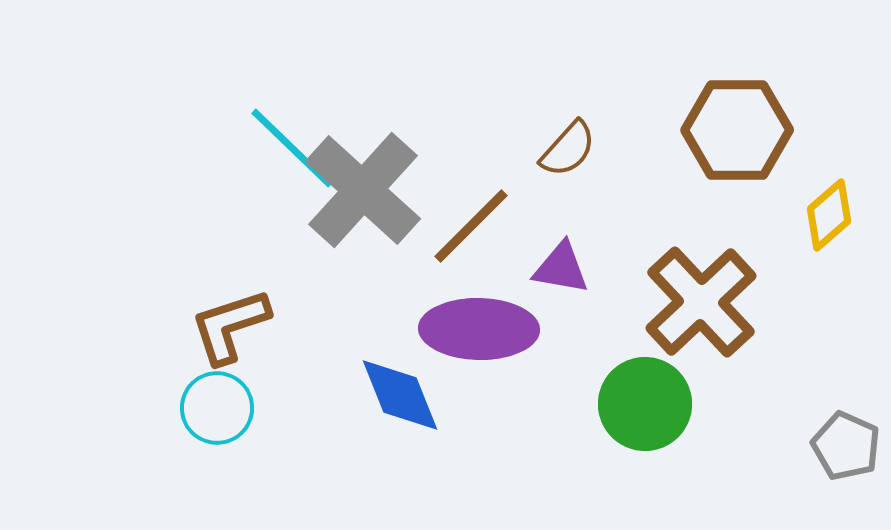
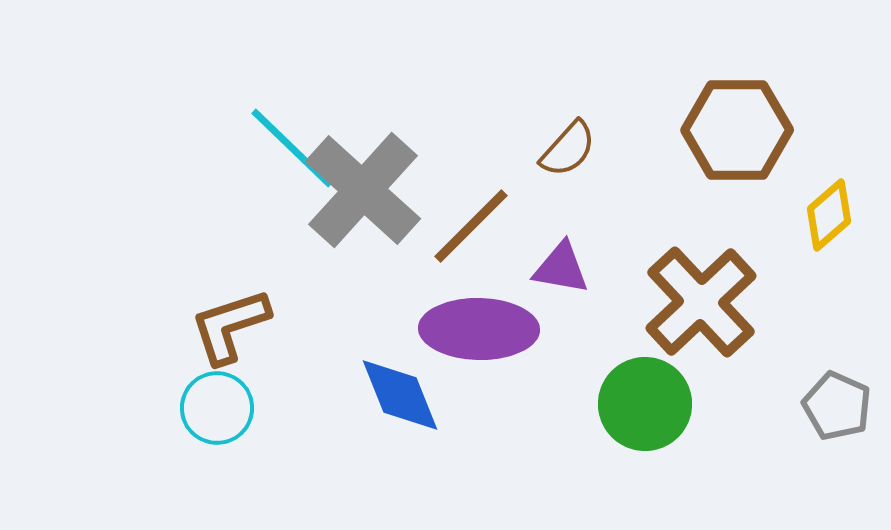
gray pentagon: moved 9 px left, 40 px up
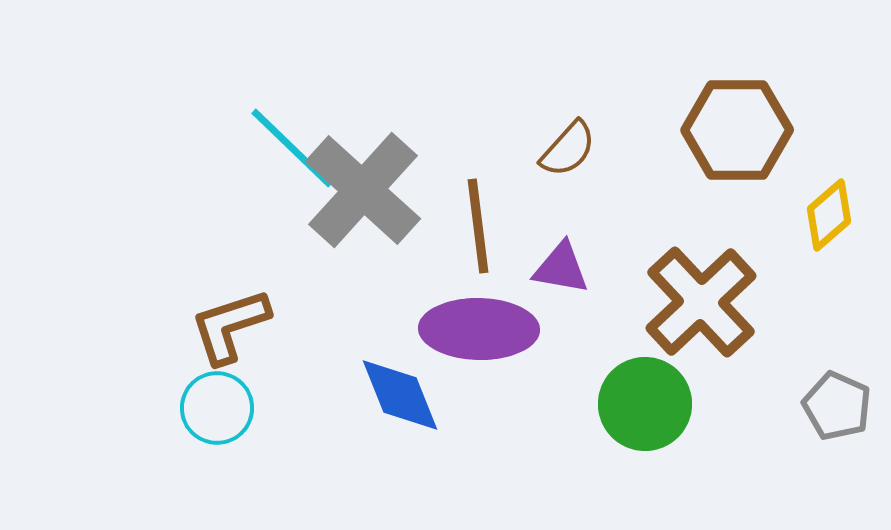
brown line: moved 7 px right; rotated 52 degrees counterclockwise
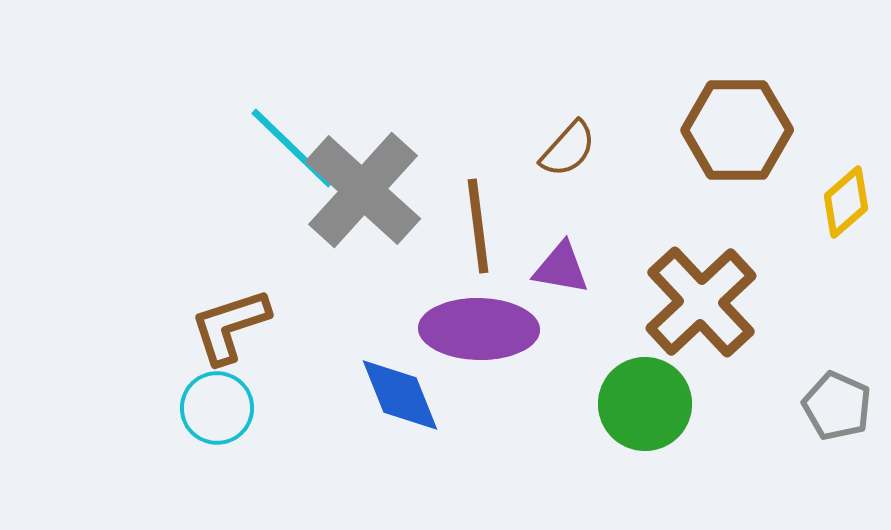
yellow diamond: moved 17 px right, 13 px up
